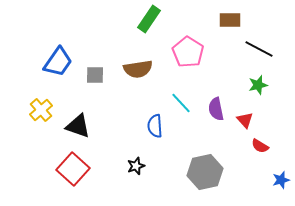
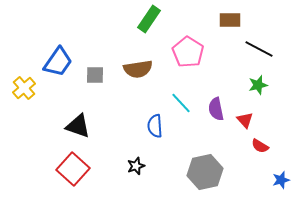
yellow cross: moved 17 px left, 22 px up
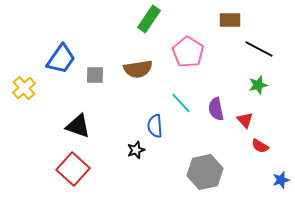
blue trapezoid: moved 3 px right, 3 px up
black star: moved 16 px up
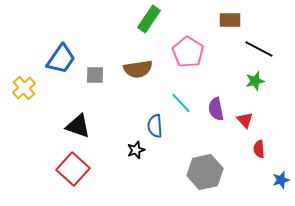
green star: moved 3 px left, 4 px up
red semicircle: moved 1 px left, 3 px down; rotated 54 degrees clockwise
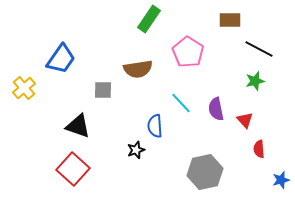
gray square: moved 8 px right, 15 px down
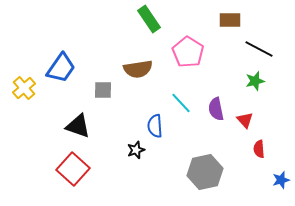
green rectangle: rotated 68 degrees counterclockwise
blue trapezoid: moved 9 px down
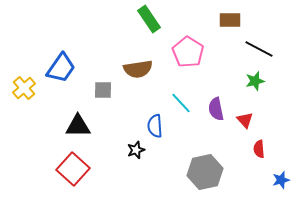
black triangle: rotated 20 degrees counterclockwise
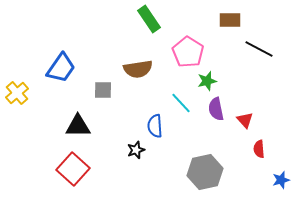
green star: moved 48 px left
yellow cross: moved 7 px left, 5 px down
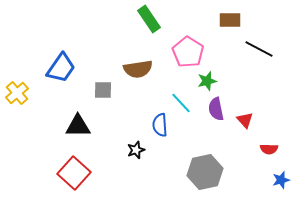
blue semicircle: moved 5 px right, 1 px up
red semicircle: moved 10 px right; rotated 84 degrees counterclockwise
red square: moved 1 px right, 4 px down
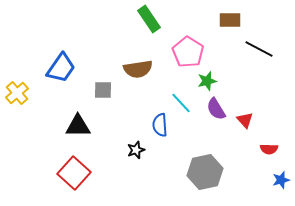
purple semicircle: rotated 20 degrees counterclockwise
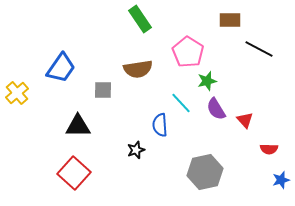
green rectangle: moved 9 px left
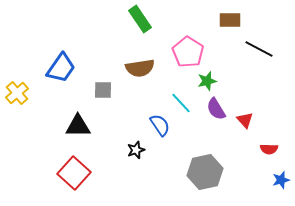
brown semicircle: moved 2 px right, 1 px up
blue semicircle: rotated 150 degrees clockwise
